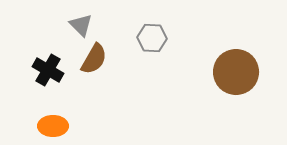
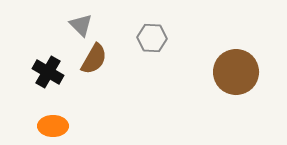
black cross: moved 2 px down
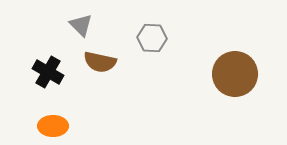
brown semicircle: moved 6 px right, 3 px down; rotated 72 degrees clockwise
brown circle: moved 1 px left, 2 px down
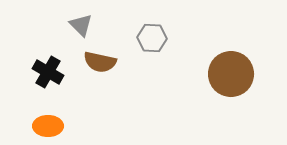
brown circle: moved 4 px left
orange ellipse: moved 5 px left
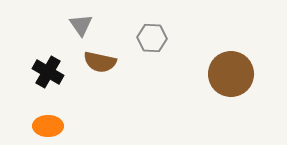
gray triangle: rotated 10 degrees clockwise
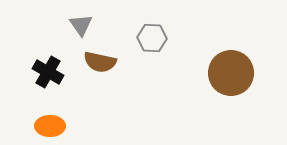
brown circle: moved 1 px up
orange ellipse: moved 2 px right
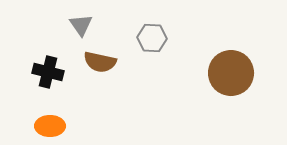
black cross: rotated 16 degrees counterclockwise
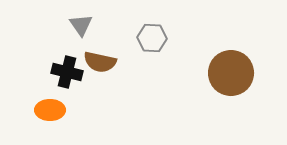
black cross: moved 19 px right
orange ellipse: moved 16 px up
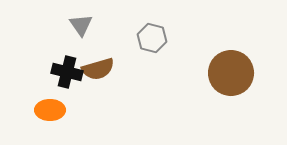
gray hexagon: rotated 12 degrees clockwise
brown semicircle: moved 2 px left, 7 px down; rotated 28 degrees counterclockwise
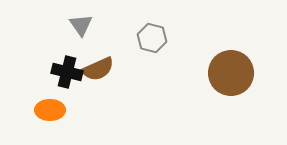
brown semicircle: rotated 8 degrees counterclockwise
